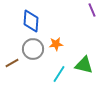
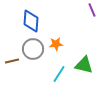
brown line: moved 2 px up; rotated 16 degrees clockwise
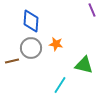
orange star: rotated 16 degrees clockwise
gray circle: moved 2 px left, 1 px up
cyan line: moved 1 px right, 11 px down
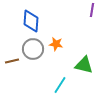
purple line: rotated 32 degrees clockwise
gray circle: moved 2 px right, 1 px down
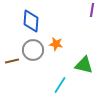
gray circle: moved 1 px down
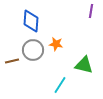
purple line: moved 1 px left, 1 px down
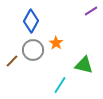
purple line: rotated 48 degrees clockwise
blue diamond: rotated 25 degrees clockwise
orange star: moved 1 px up; rotated 24 degrees clockwise
brown line: rotated 32 degrees counterclockwise
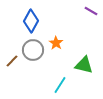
purple line: rotated 64 degrees clockwise
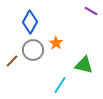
blue diamond: moved 1 px left, 1 px down
